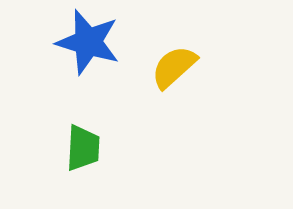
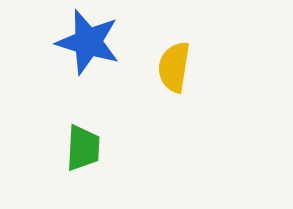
yellow semicircle: rotated 39 degrees counterclockwise
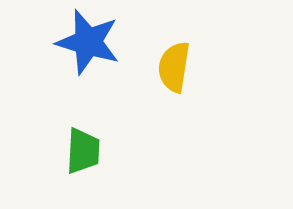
green trapezoid: moved 3 px down
